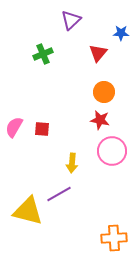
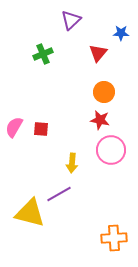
red square: moved 1 px left
pink circle: moved 1 px left, 1 px up
yellow triangle: moved 2 px right, 2 px down
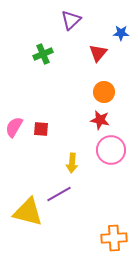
yellow triangle: moved 2 px left, 1 px up
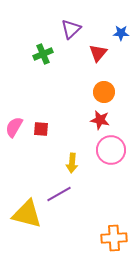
purple triangle: moved 9 px down
yellow triangle: moved 1 px left, 2 px down
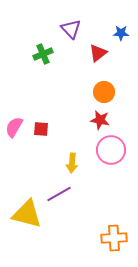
purple triangle: rotated 30 degrees counterclockwise
red triangle: rotated 12 degrees clockwise
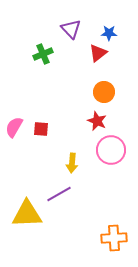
blue star: moved 12 px left
red star: moved 3 px left, 1 px down; rotated 12 degrees clockwise
yellow triangle: rotated 16 degrees counterclockwise
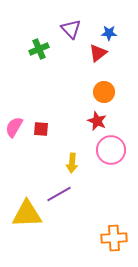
green cross: moved 4 px left, 5 px up
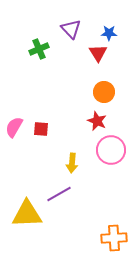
red triangle: rotated 24 degrees counterclockwise
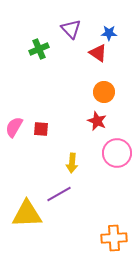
red triangle: rotated 24 degrees counterclockwise
pink circle: moved 6 px right, 3 px down
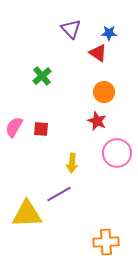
green cross: moved 3 px right, 27 px down; rotated 18 degrees counterclockwise
orange cross: moved 8 px left, 4 px down
